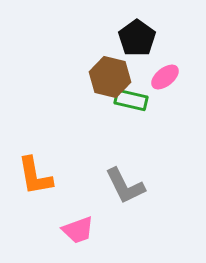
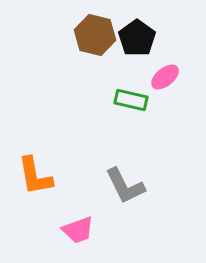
brown hexagon: moved 15 px left, 42 px up
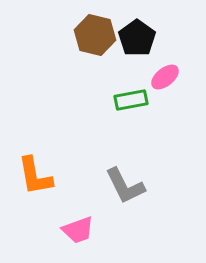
green rectangle: rotated 24 degrees counterclockwise
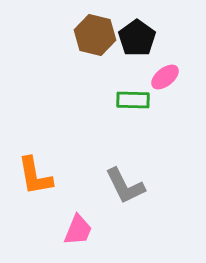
green rectangle: moved 2 px right; rotated 12 degrees clockwise
pink trapezoid: rotated 48 degrees counterclockwise
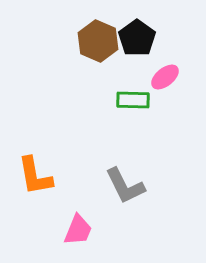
brown hexagon: moved 3 px right, 6 px down; rotated 9 degrees clockwise
